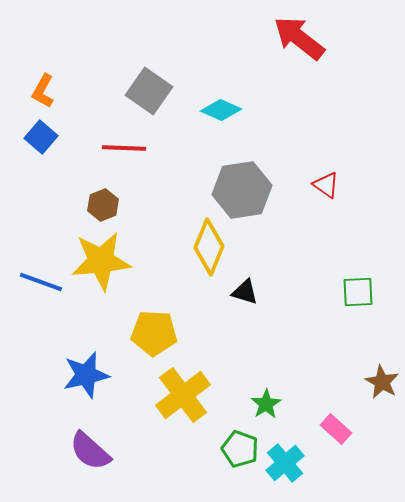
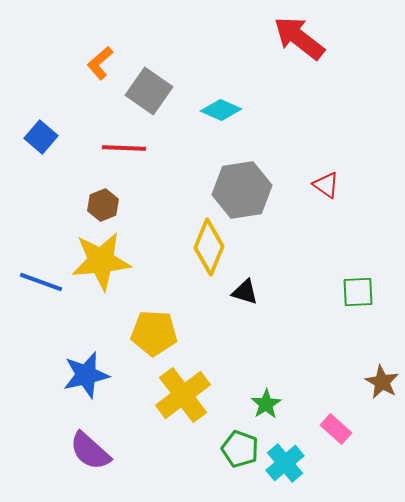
orange L-shape: moved 57 px right, 28 px up; rotated 20 degrees clockwise
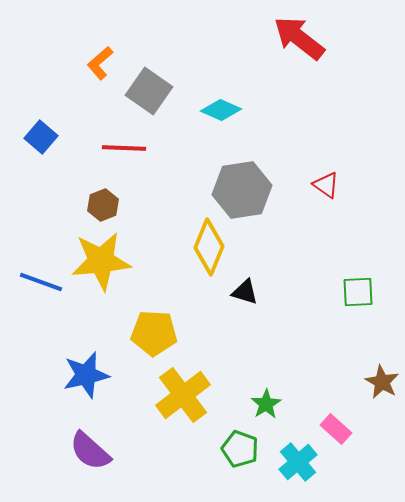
cyan cross: moved 13 px right, 1 px up
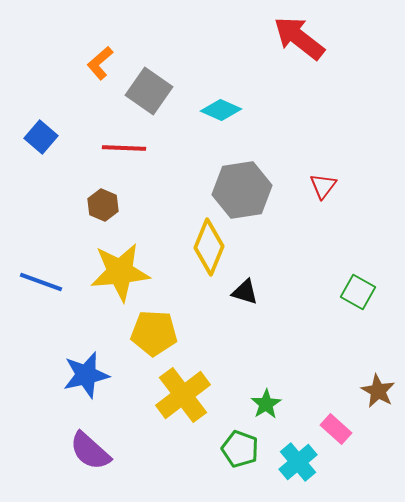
red triangle: moved 3 px left, 1 px down; rotated 32 degrees clockwise
brown hexagon: rotated 16 degrees counterclockwise
yellow star: moved 19 px right, 11 px down
green square: rotated 32 degrees clockwise
brown star: moved 4 px left, 9 px down
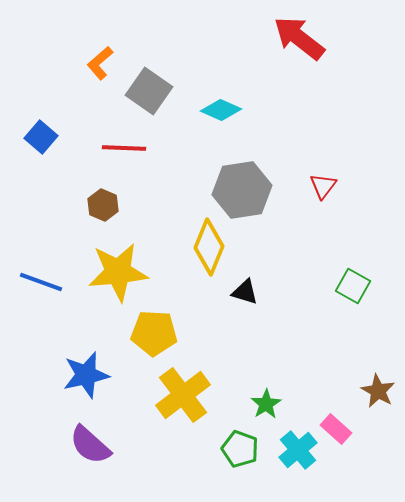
yellow star: moved 2 px left
green square: moved 5 px left, 6 px up
purple semicircle: moved 6 px up
cyan cross: moved 12 px up
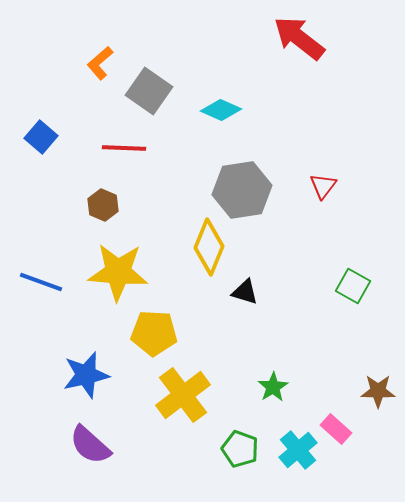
yellow star: rotated 10 degrees clockwise
brown star: rotated 28 degrees counterclockwise
green star: moved 7 px right, 17 px up
